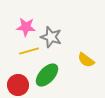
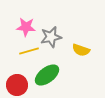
gray star: rotated 30 degrees counterclockwise
yellow semicircle: moved 5 px left, 10 px up; rotated 18 degrees counterclockwise
green ellipse: rotated 10 degrees clockwise
red circle: moved 1 px left
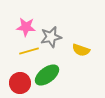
red circle: moved 3 px right, 2 px up
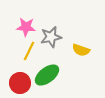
yellow line: rotated 48 degrees counterclockwise
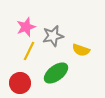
pink star: rotated 24 degrees counterclockwise
gray star: moved 2 px right, 1 px up
green ellipse: moved 9 px right, 2 px up
